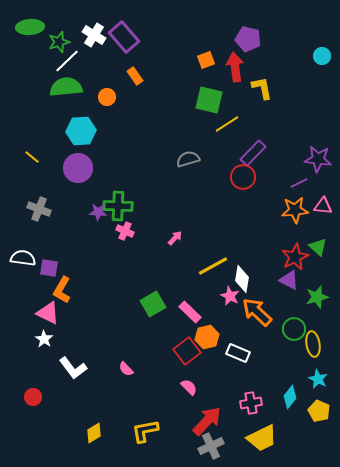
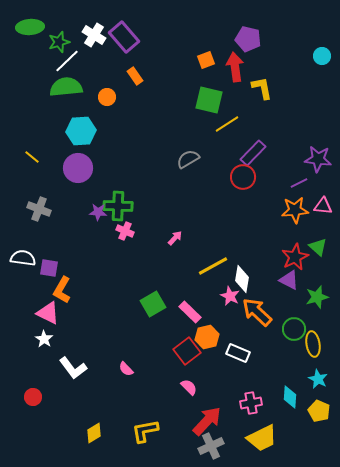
gray semicircle at (188, 159): rotated 15 degrees counterclockwise
cyan diamond at (290, 397): rotated 35 degrees counterclockwise
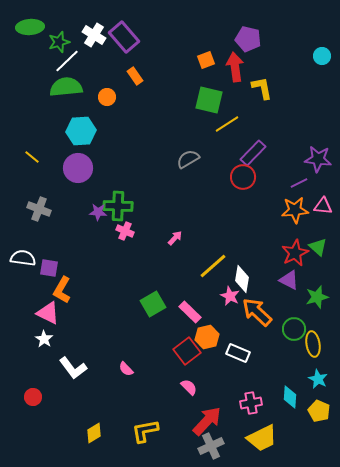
red star at (295, 257): moved 4 px up
yellow line at (213, 266): rotated 12 degrees counterclockwise
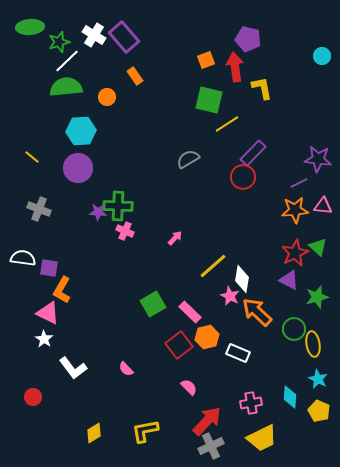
red square at (187, 351): moved 8 px left, 6 px up
